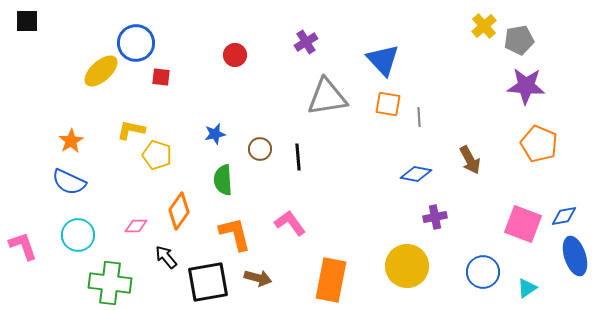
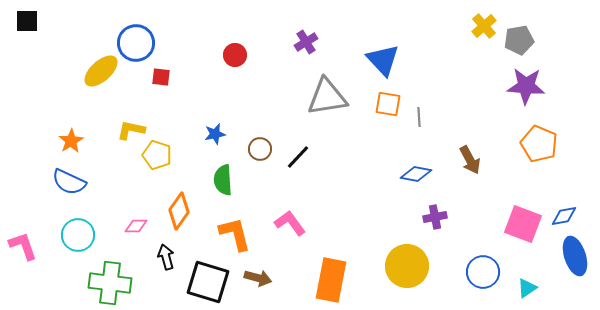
black line at (298, 157): rotated 48 degrees clockwise
black arrow at (166, 257): rotated 25 degrees clockwise
black square at (208, 282): rotated 27 degrees clockwise
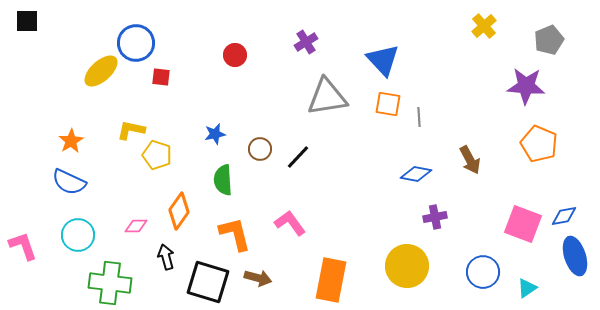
gray pentagon at (519, 40): moved 30 px right; rotated 12 degrees counterclockwise
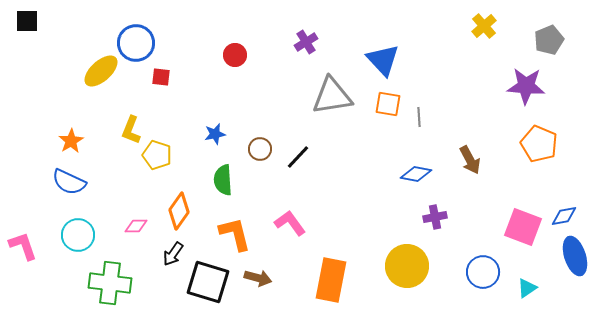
gray triangle at (327, 97): moved 5 px right, 1 px up
yellow L-shape at (131, 130): rotated 80 degrees counterclockwise
pink square at (523, 224): moved 3 px down
black arrow at (166, 257): moved 7 px right, 3 px up; rotated 130 degrees counterclockwise
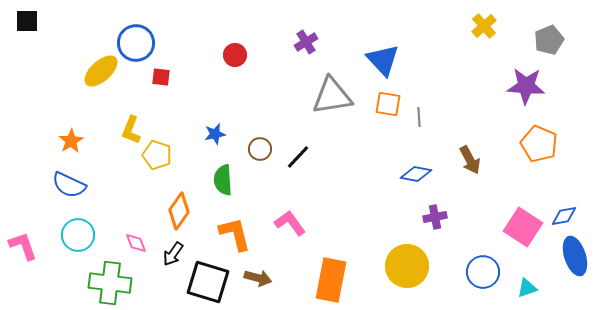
blue semicircle at (69, 182): moved 3 px down
pink diamond at (136, 226): moved 17 px down; rotated 70 degrees clockwise
pink square at (523, 227): rotated 12 degrees clockwise
cyan triangle at (527, 288): rotated 15 degrees clockwise
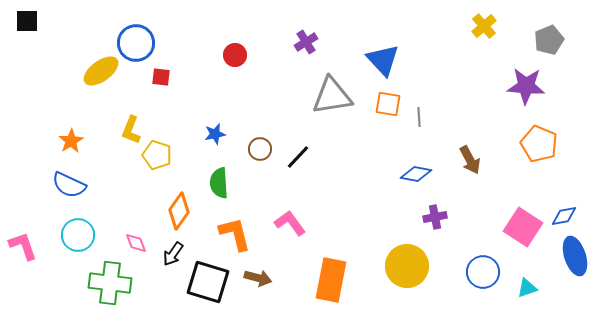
yellow ellipse at (101, 71): rotated 6 degrees clockwise
green semicircle at (223, 180): moved 4 px left, 3 px down
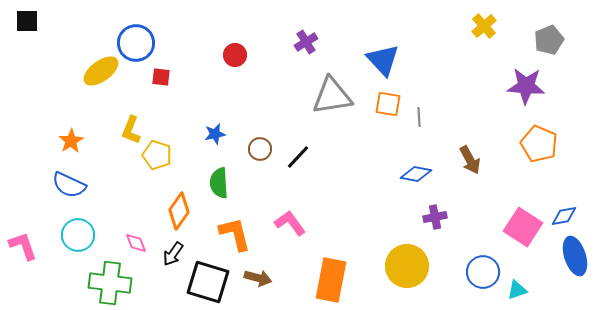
cyan triangle at (527, 288): moved 10 px left, 2 px down
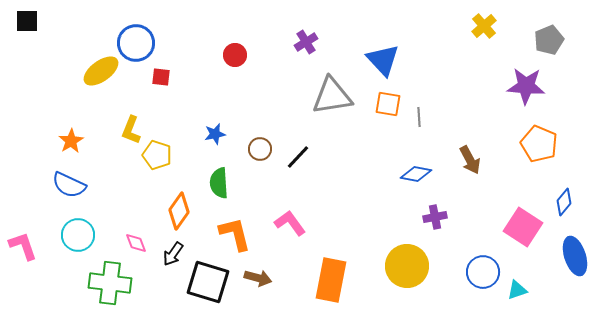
blue diamond at (564, 216): moved 14 px up; rotated 40 degrees counterclockwise
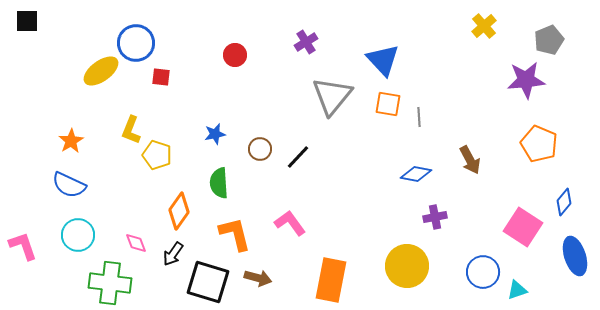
purple star at (526, 86): moved 6 px up; rotated 9 degrees counterclockwise
gray triangle at (332, 96): rotated 42 degrees counterclockwise
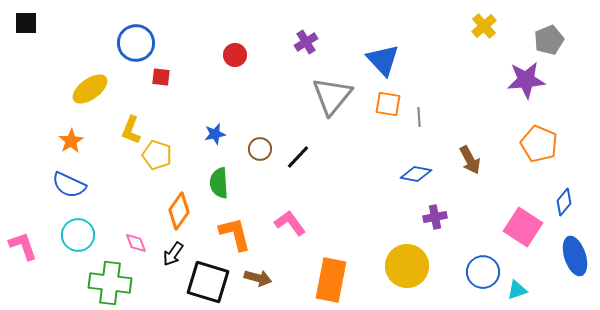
black square at (27, 21): moved 1 px left, 2 px down
yellow ellipse at (101, 71): moved 11 px left, 18 px down
